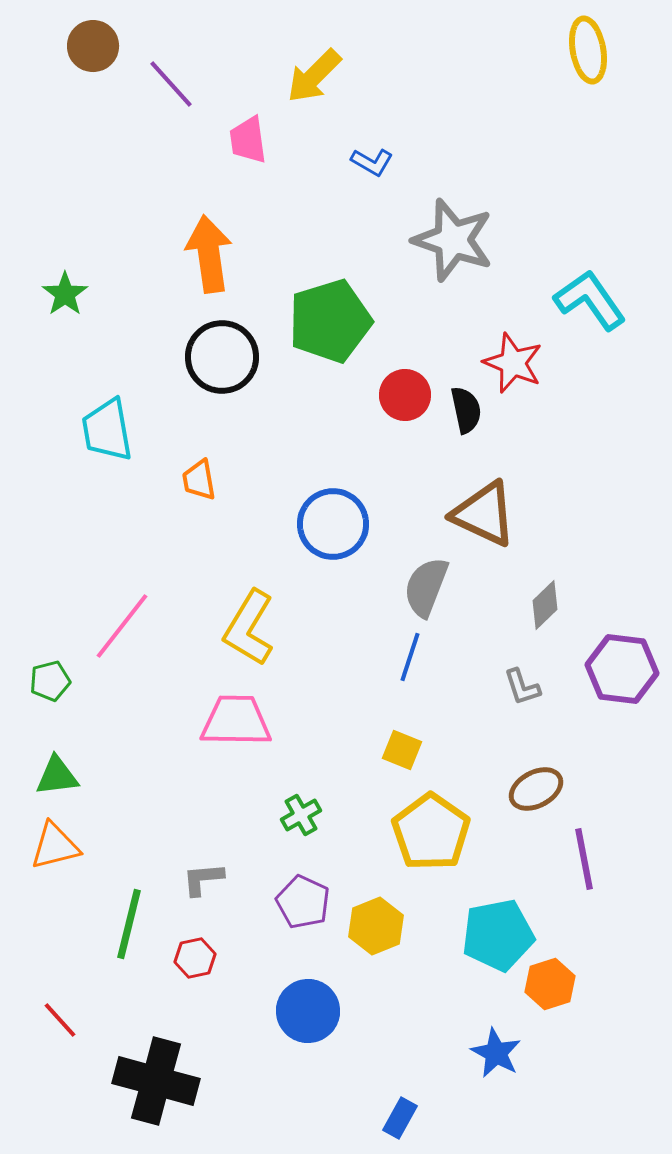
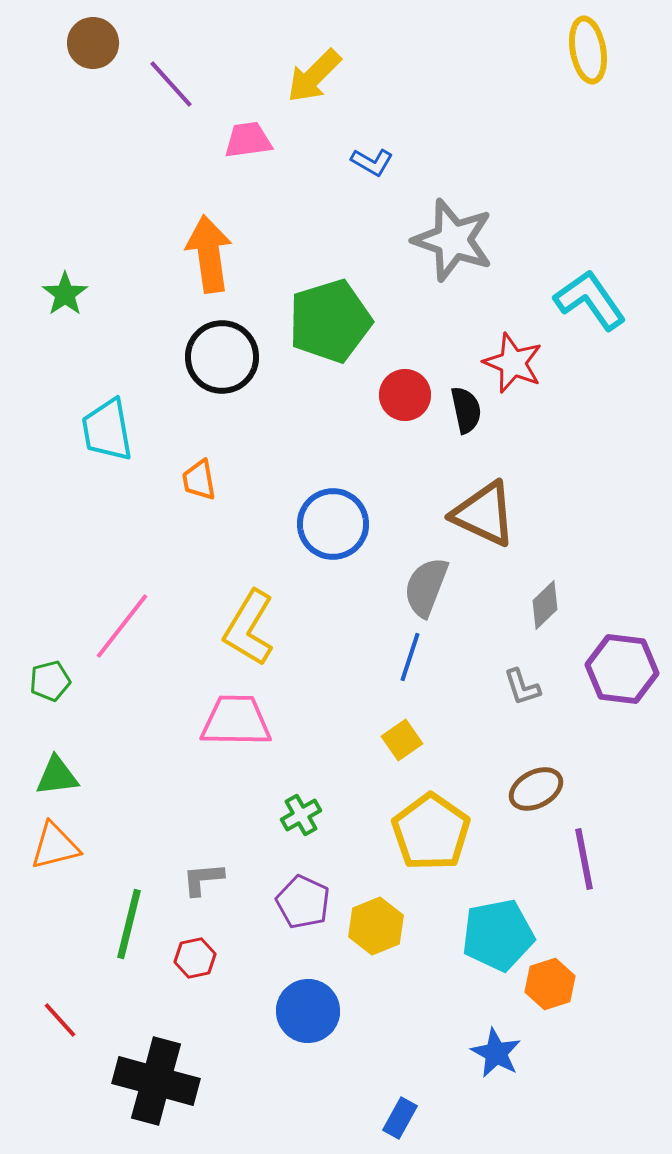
brown circle at (93, 46): moved 3 px up
pink trapezoid at (248, 140): rotated 90 degrees clockwise
yellow square at (402, 750): moved 10 px up; rotated 33 degrees clockwise
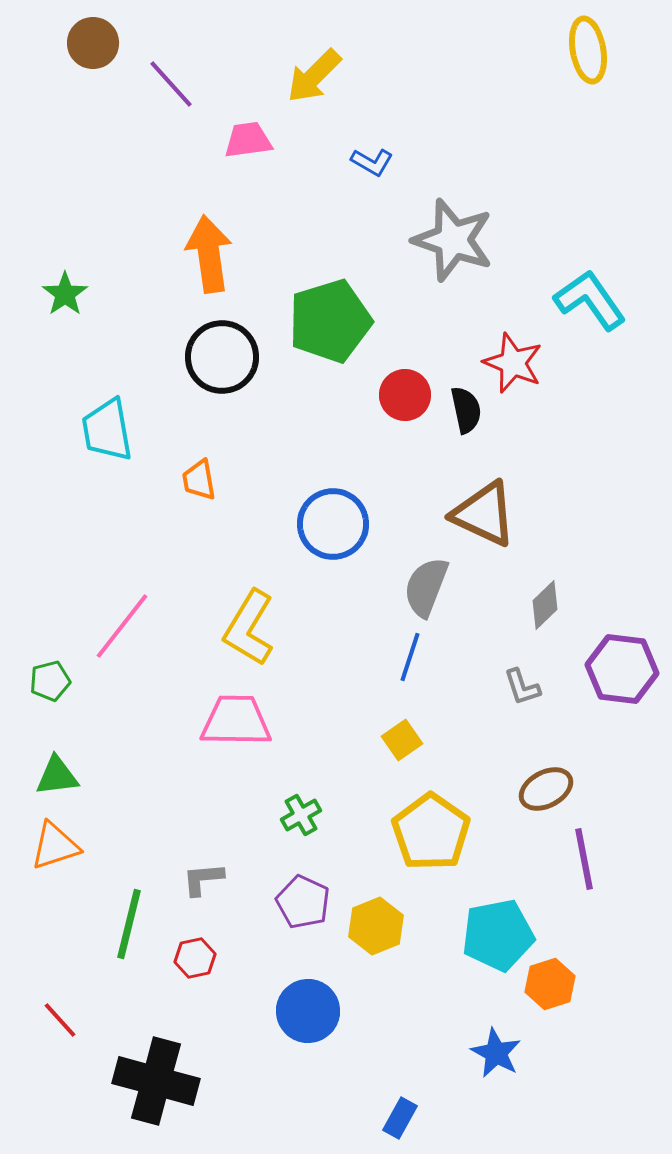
brown ellipse at (536, 789): moved 10 px right
orange triangle at (55, 846): rotated 4 degrees counterclockwise
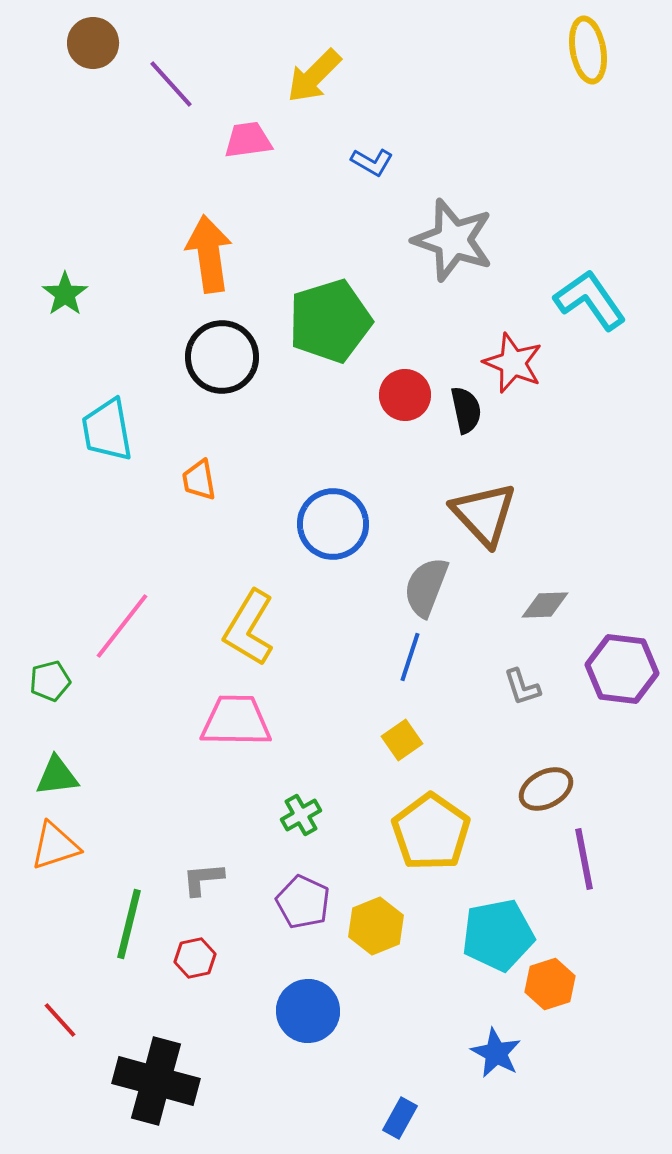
brown triangle at (484, 514): rotated 22 degrees clockwise
gray diamond at (545, 605): rotated 42 degrees clockwise
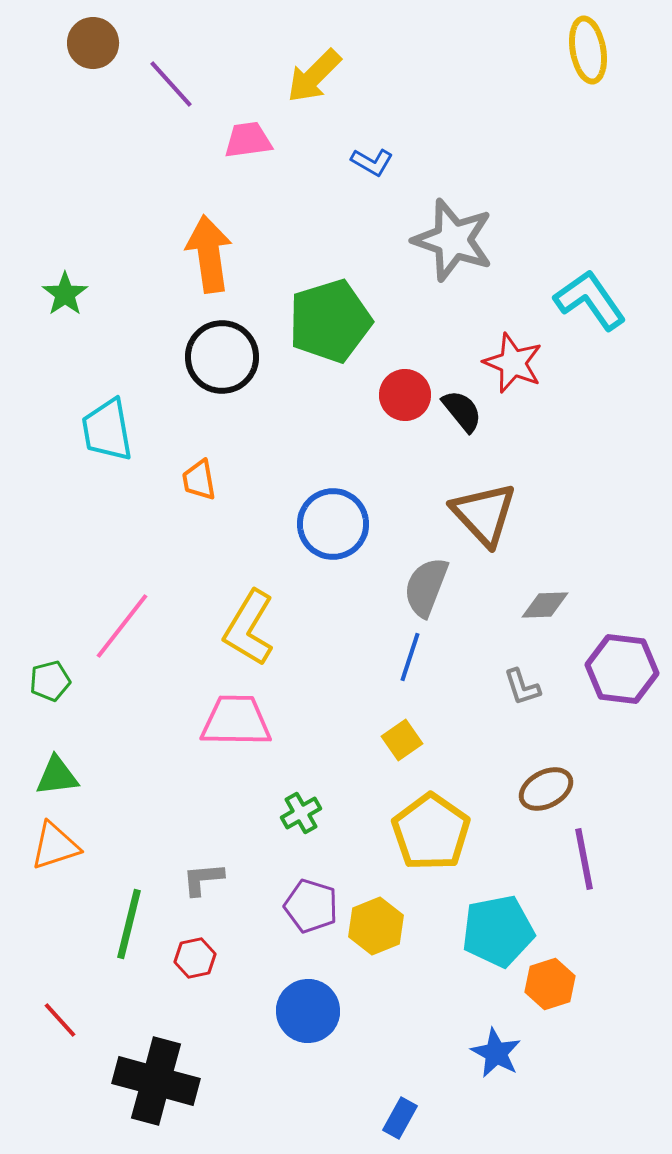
black semicircle at (466, 410): moved 4 px left, 1 px down; rotated 27 degrees counterclockwise
green cross at (301, 815): moved 2 px up
purple pentagon at (303, 902): moved 8 px right, 4 px down; rotated 8 degrees counterclockwise
cyan pentagon at (498, 935): moved 4 px up
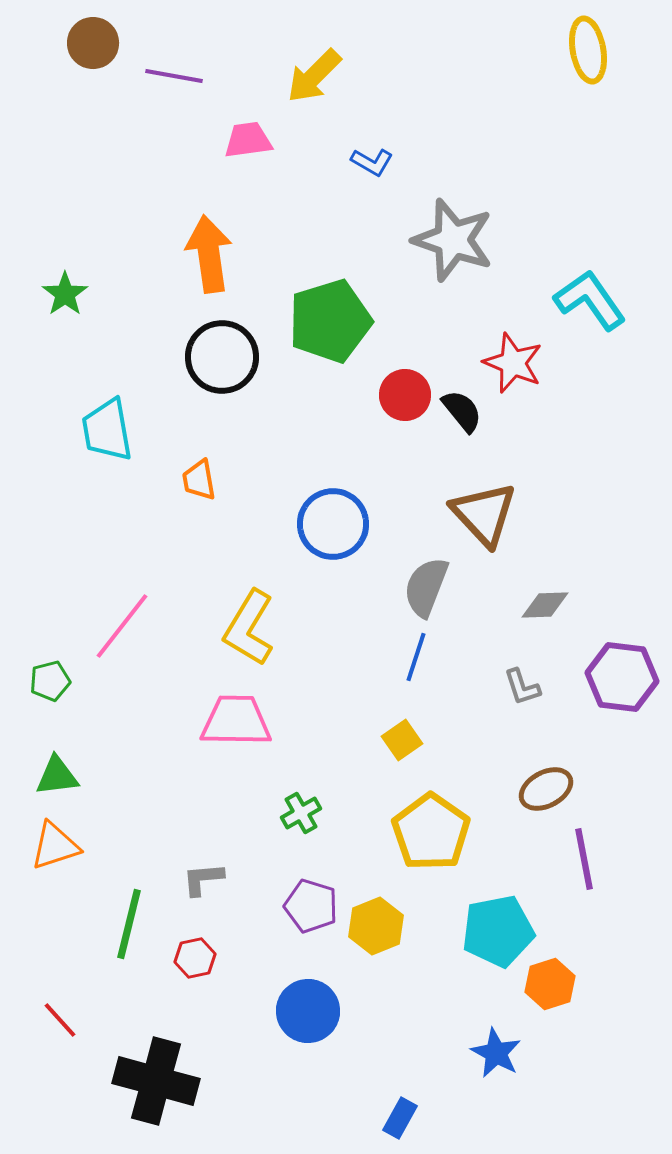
purple line at (171, 84): moved 3 px right, 8 px up; rotated 38 degrees counterclockwise
blue line at (410, 657): moved 6 px right
purple hexagon at (622, 669): moved 8 px down
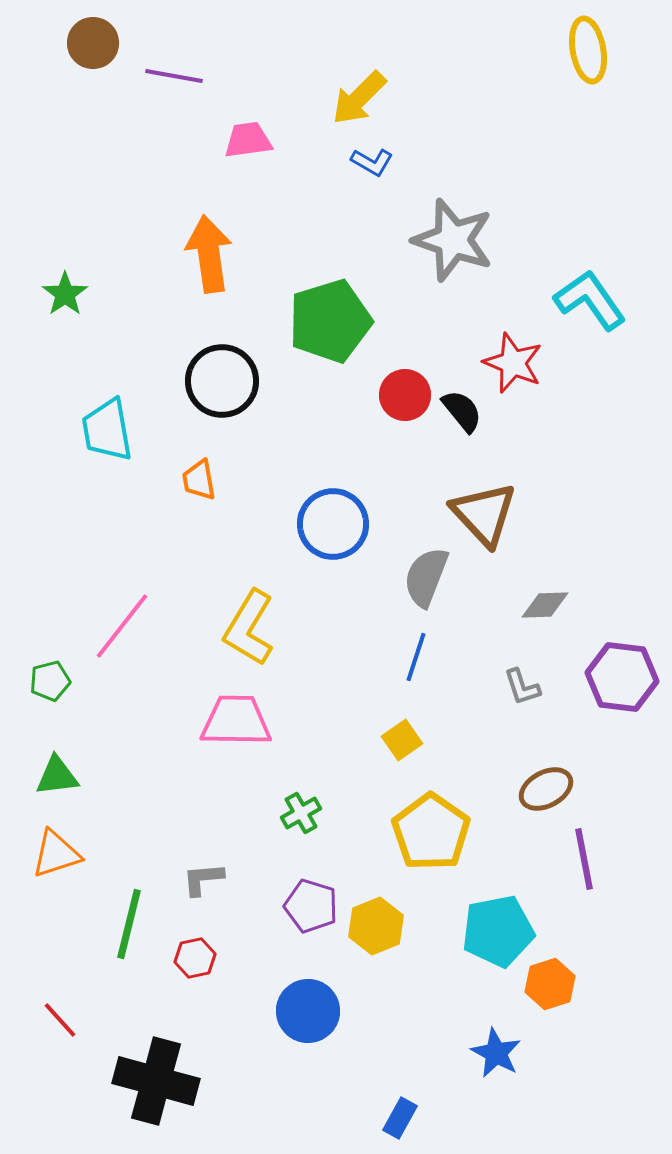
yellow arrow at (314, 76): moved 45 px right, 22 px down
black circle at (222, 357): moved 24 px down
gray semicircle at (426, 587): moved 10 px up
orange triangle at (55, 846): moved 1 px right, 8 px down
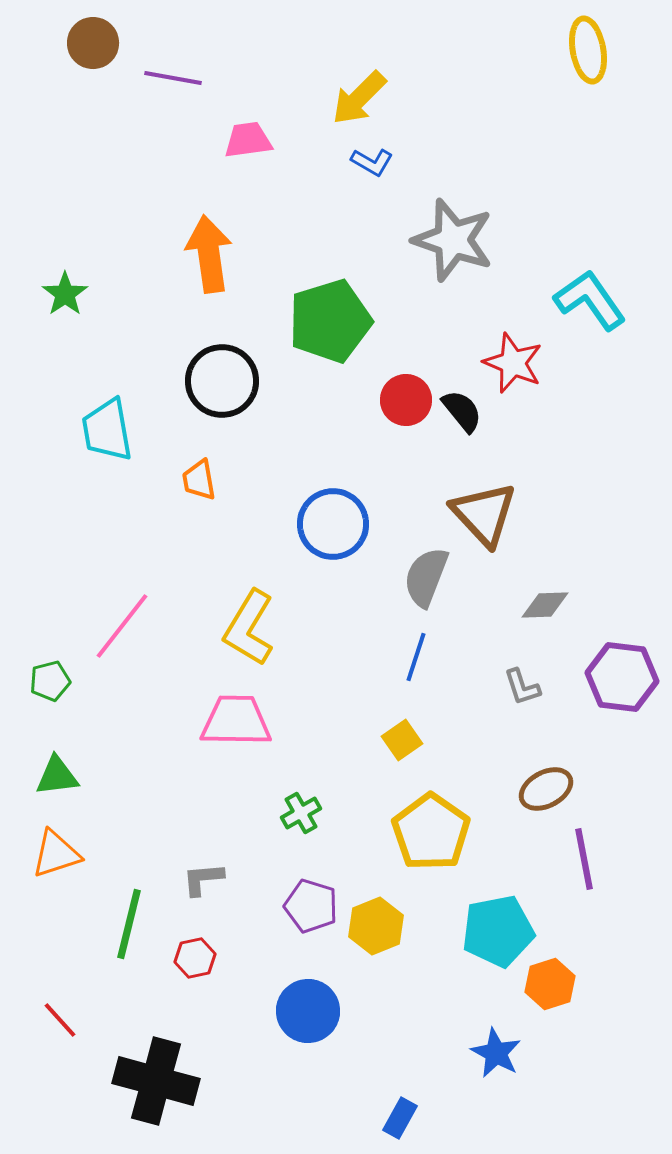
purple line at (174, 76): moved 1 px left, 2 px down
red circle at (405, 395): moved 1 px right, 5 px down
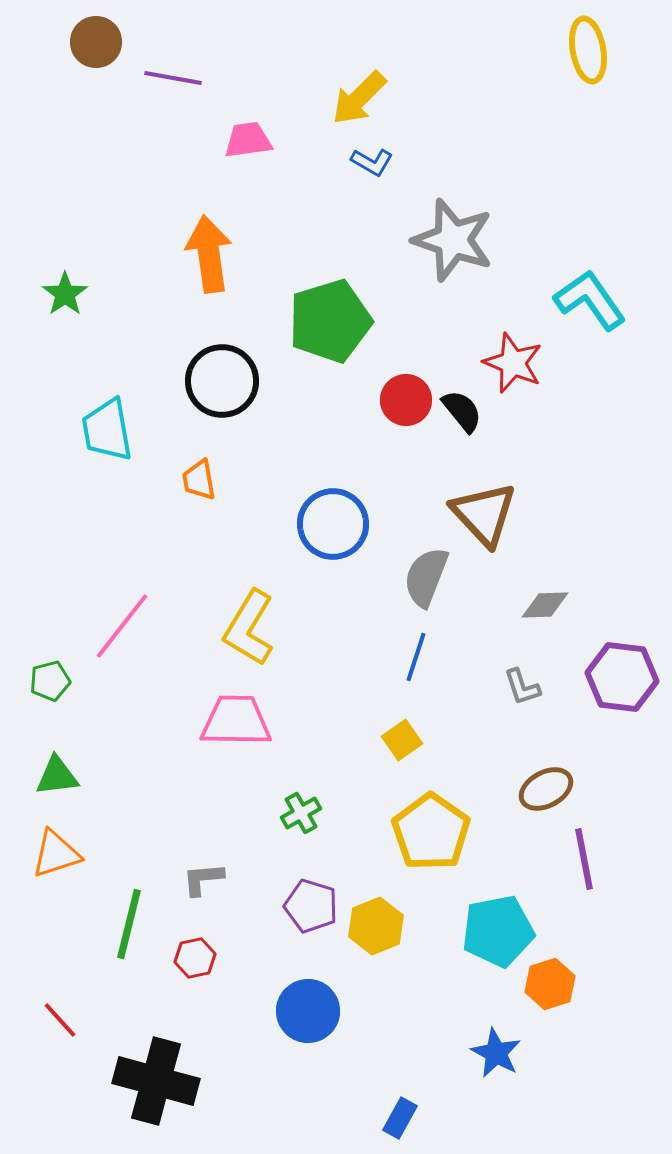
brown circle at (93, 43): moved 3 px right, 1 px up
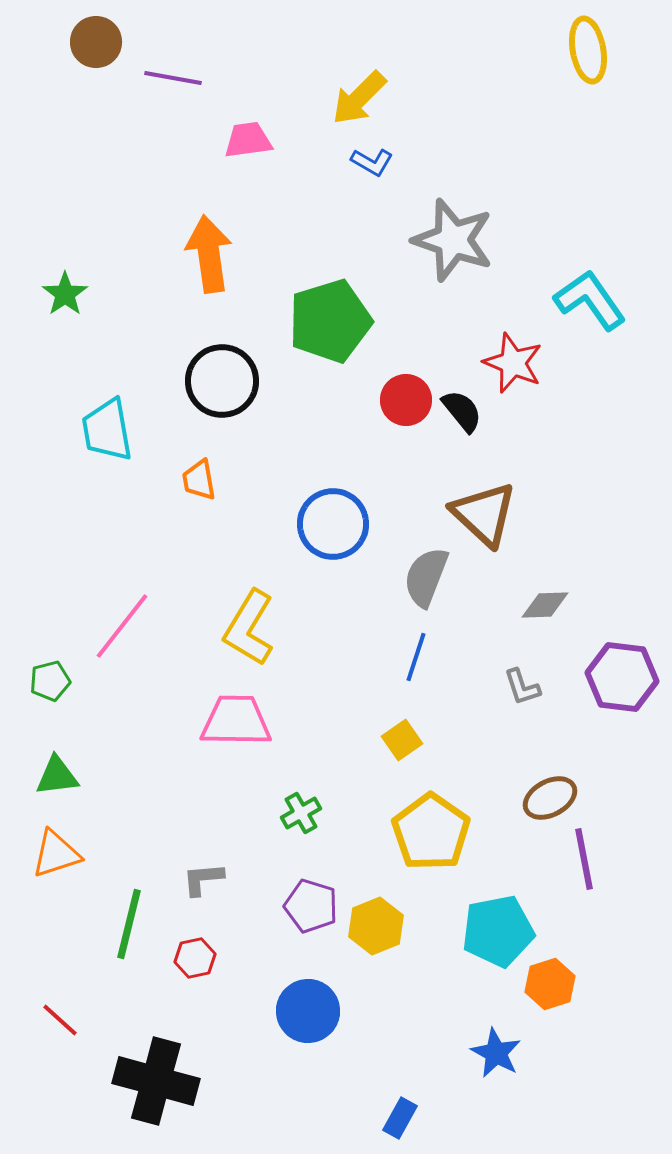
brown triangle at (484, 514): rotated 4 degrees counterclockwise
brown ellipse at (546, 789): moved 4 px right, 9 px down
red line at (60, 1020): rotated 6 degrees counterclockwise
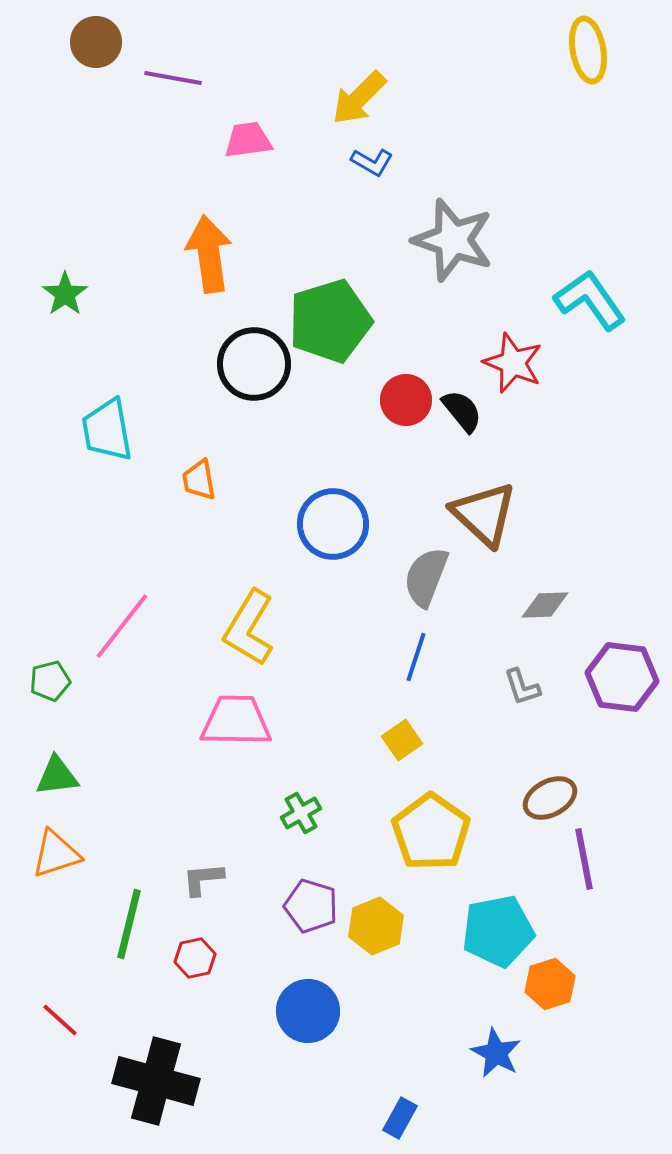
black circle at (222, 381): moved 32 px right, 17 px up
